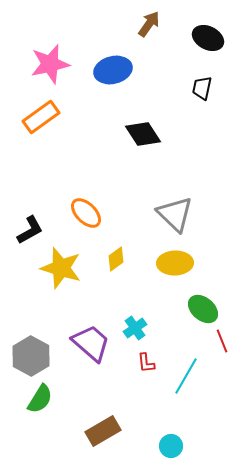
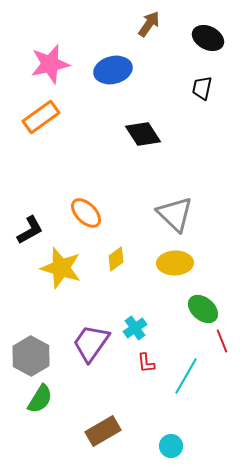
purple trapezoid: rotated 96 degrees counterclockwise
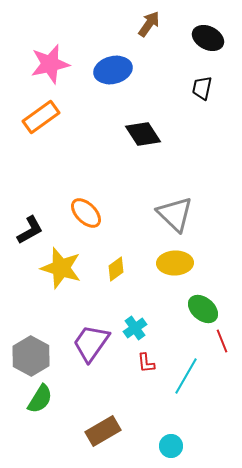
yellow diamond: moved 10 px down
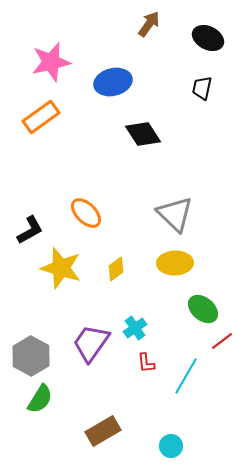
pink star: moved 1 px right, 2 px up
blue ellipse: moved 12 px down
red line: rotated 75 degrees clockwise
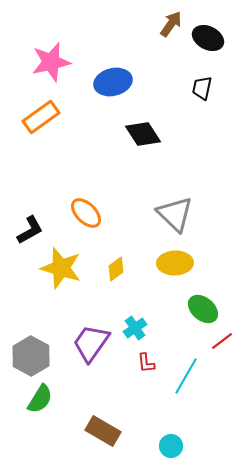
brown arrow: moved 22 px right
brown rectangle: rotated 60 degrees clockwise
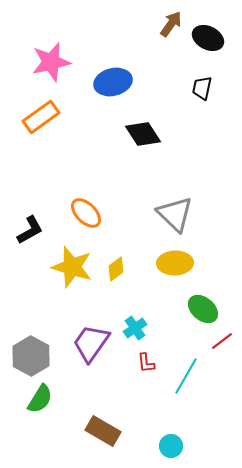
yellow star: moved 11 px right, 1 px up
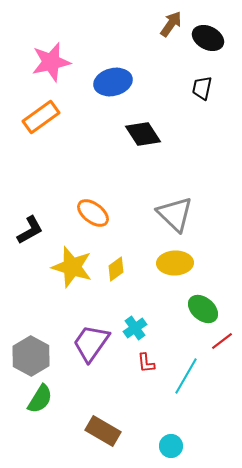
orange ellipse: moved 7 px right; rotated 8 degrees counterclockwise
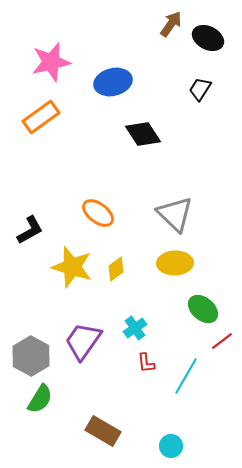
black trapezoid: moved 2 px left, 1 px down; rotated 20 degrees clockwise
orange ellipse: moved 5 px right
purple trapezoid: moved 8 px left, 2 px up
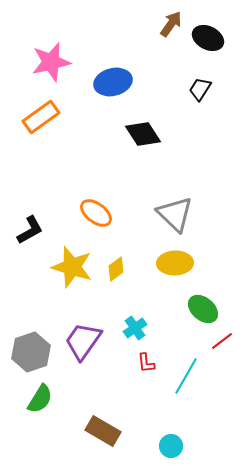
orange ellipse: moved 2 px left
gray hexagon: moved 4 px up; rotated 12 degrees clockwise
